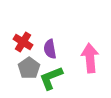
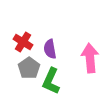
green L-shape: moved 3 px down; rotated 44 degrees counterclockwise
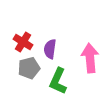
purple semicircle: rotated 18 degrees clockwise
gray pentagon: rotated 20 degrees clockwise
green L-shape: moved 7 px right
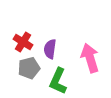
pink arrow: rotated 12 degrees counterclockwise
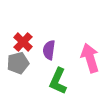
red cross: rotated 12 degrees clockwise
purple semicircle: moved 1 px left, 1 px down
gray pentagon: moved 11 px left, 5 px up
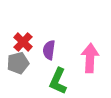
pink arrow: rotated 20 degrees clockwise
